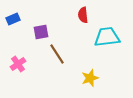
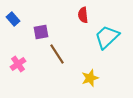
blue rectangle: rotated 72 degrees clockwise
cyan trapezoid: rotated 36 degrees counterclockwise
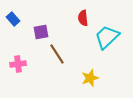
red semicircle: moved 3 px down
pink cross: rotated 28 degrees clockwise
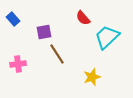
red semicircle: rotated 35 degrees counterclockwise
purple square: moved 3 px right
yellow star: moved 2 px right, 1 px up
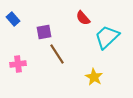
yellow star: moved 2 px right; rotated 24 degrees counterclockwise
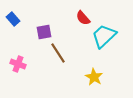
cyan trapezoid: moved 3 px left, 1 px up
brown line: moved 1 px right, 1 px up
pink cross: rotated 28 degrees clockwise
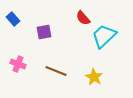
brown line: moved 2 px left, 18 px down; rotated 35 degrees counterclockwise
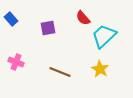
blue rectangle: moved 2 px left
purple square: moved 4 px right, 4 px up
pink cross: moved 2 px left, 2 px up
brown line: moved 4 px right, 1 px down
yellow star: moved 6 px right, 8 px up
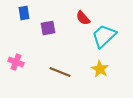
blue rectangle: moved 13 px right, 6 px up; rotated 32 degrees clockwise
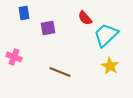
red semicircle: moved 2 px right
cyan trapezoid: moved 2 px right, 1 px up
pink cross: moved 2 px left, 5 px up
yellow star: moved 10 px right, 3 px up
